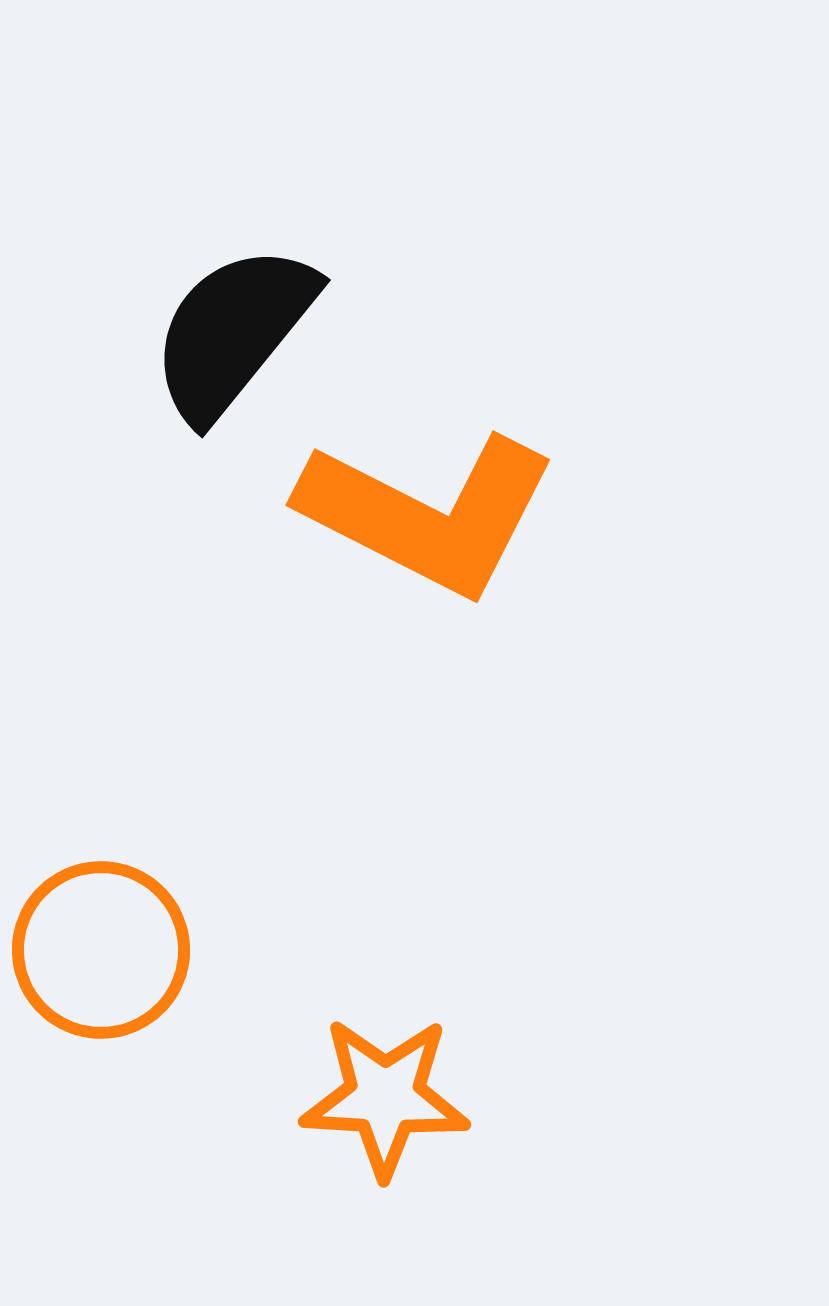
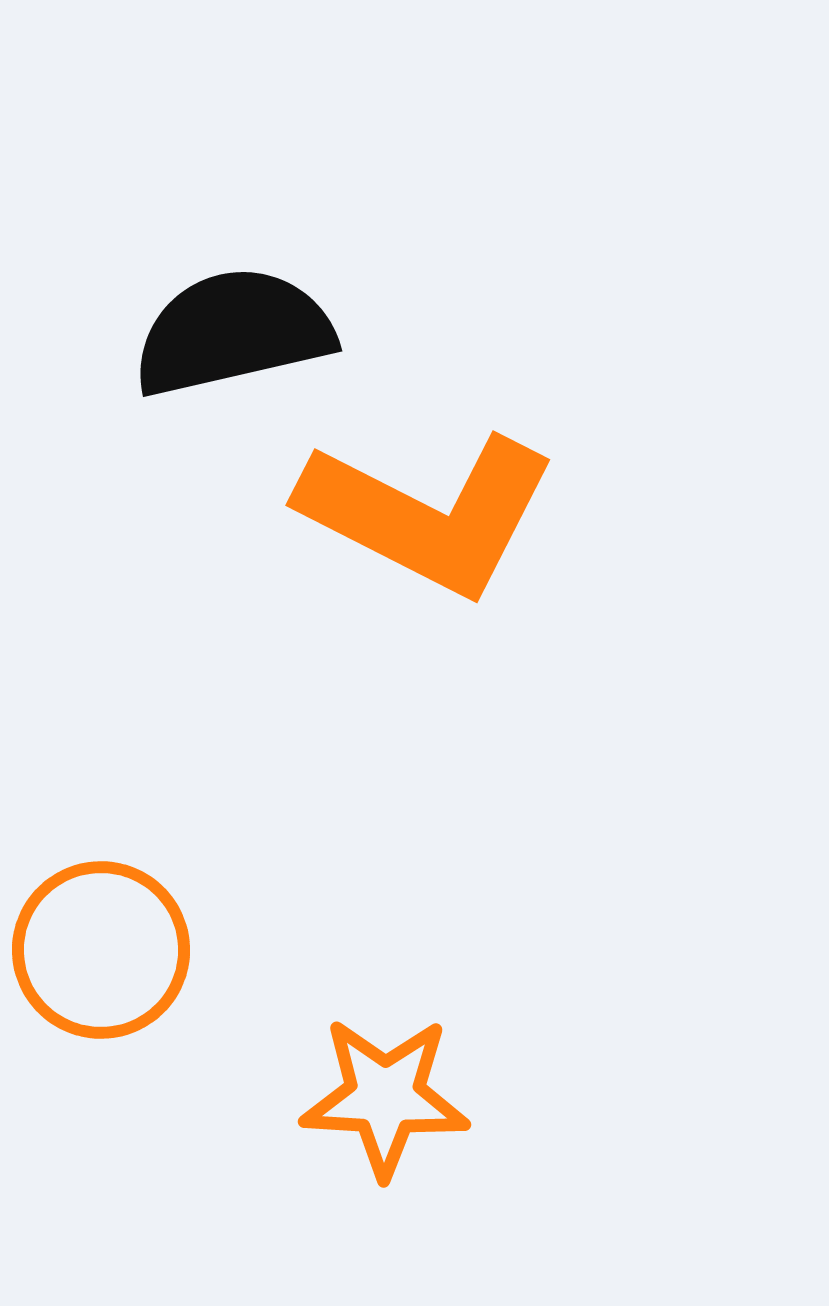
black semicircle: rotated 38 degrees clockwise
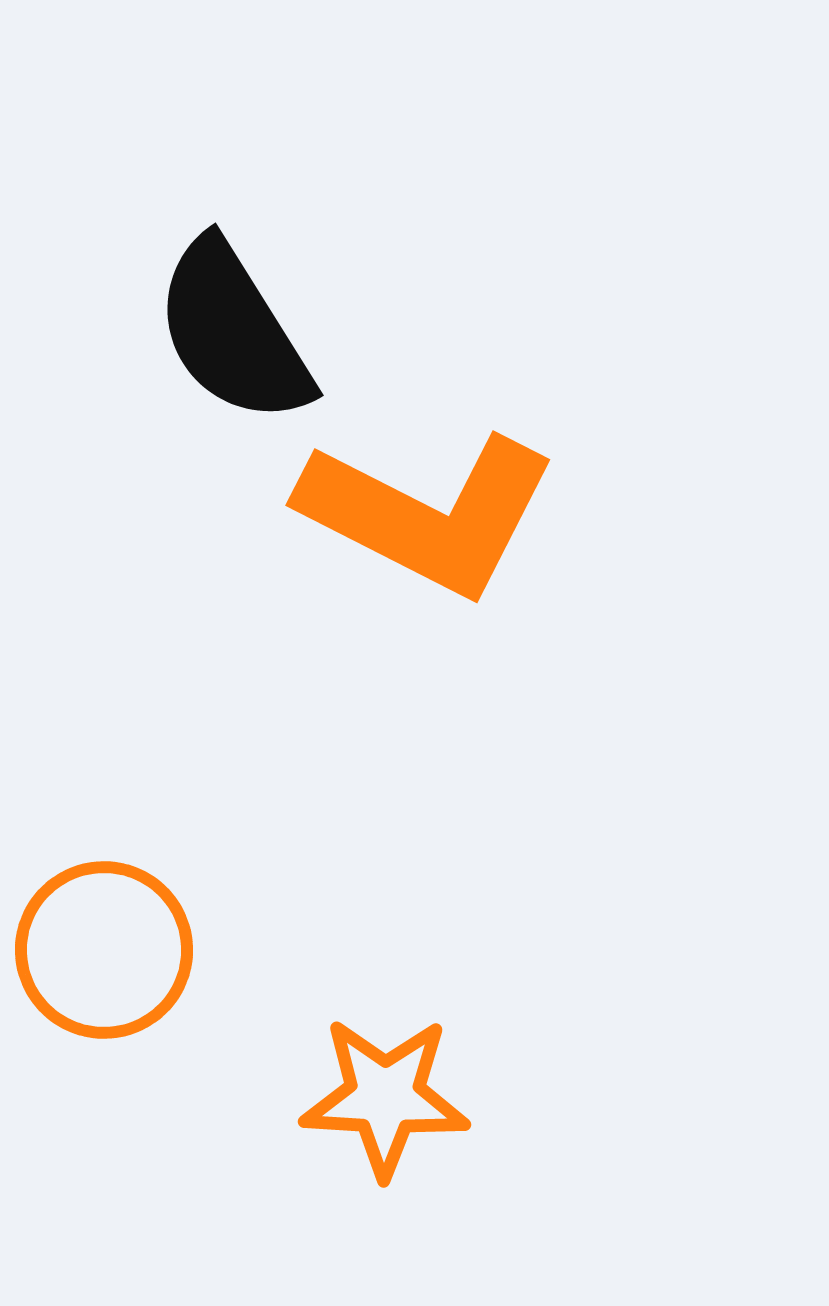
black semicircle: rotated 109 degrees counterclockwise
orange circle: moved 3 px right
